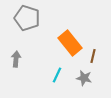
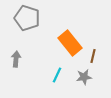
gray star: moved 1 px up; rotated 21 degrees counterclockwise
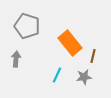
gray pentagon: moved 8 px down
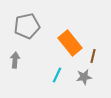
gray pentagon: rotated 30 degrees counterclockwise
gray arrow: moved 1 px left, 1 px down
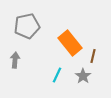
gray star: moved 1 px left, 1 px up; rotated 28 degrees counterclockwise
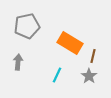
orange rectangle: rotated 20 degrees counterclockwise
gray arrow: moved 3 px right, 2 px down
gray star: moved 6 px right
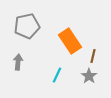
orange rectangle: moved 2 px up; rotated 25 degrees clockwise
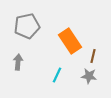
gray star: rotated 28 degrees counterclockwise
